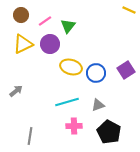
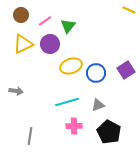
yellow ellipse: moved 1 px up; rotated 35 degrees counterclockwise
gray arrow: rotated 48 degrees clockwise
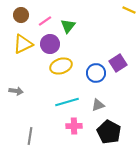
yellow ellipse: moved 10 px left
purple square: moved 8 px left, 7 px up
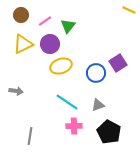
cyan line: rotated 50 degrees clockwise
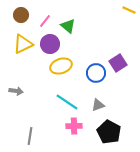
pink line: rotated 16 degrees counterclockwise
green triangle: rotated 28 degrees counterclockwise
